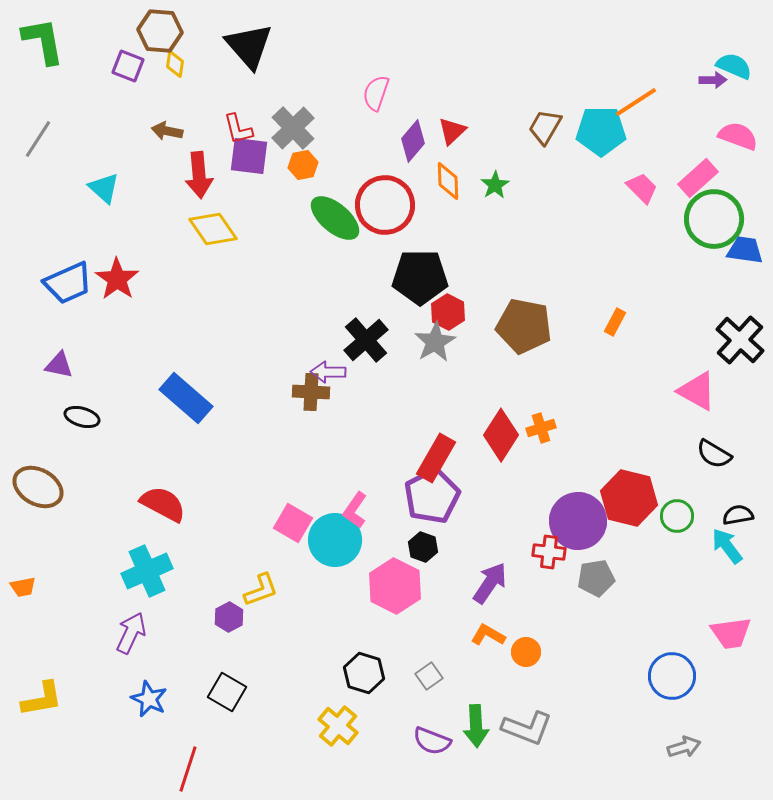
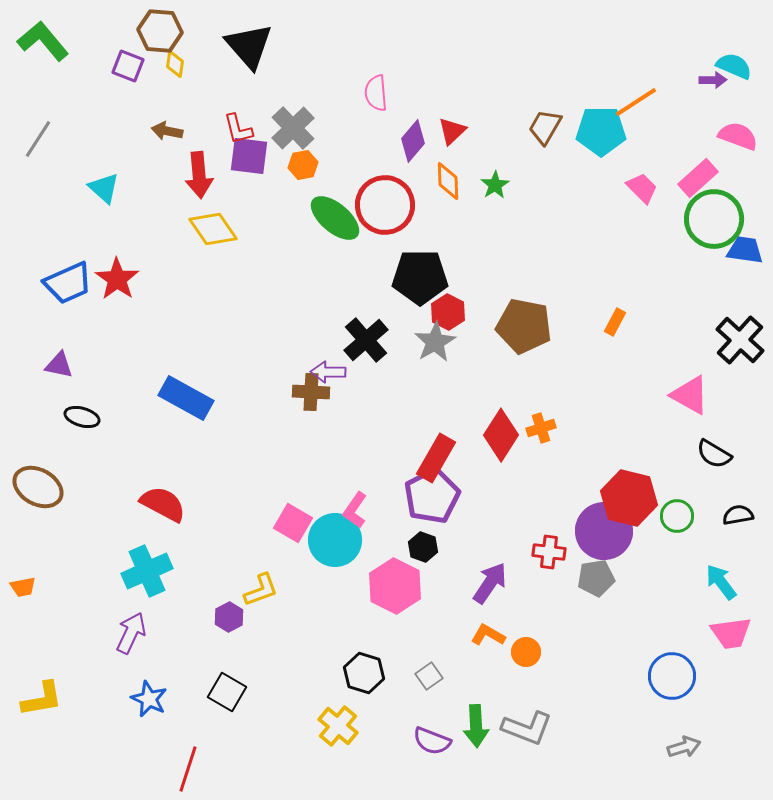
green L-shape at (43, 41): rotated 30 degrees counterclockwise
pink semicircle at (376, 93): rotated 24 degrees counterclockwise
pink triangle at (697, 391): moved 7 px left, 4 px down
blue rectangle at (186, 398): rotated 12 degrees counterclockwise
purple circle at (578, 521): moved 26 px right, 10 px down
cyan arrow at (727, 546): moved 6 px left, 36 px down
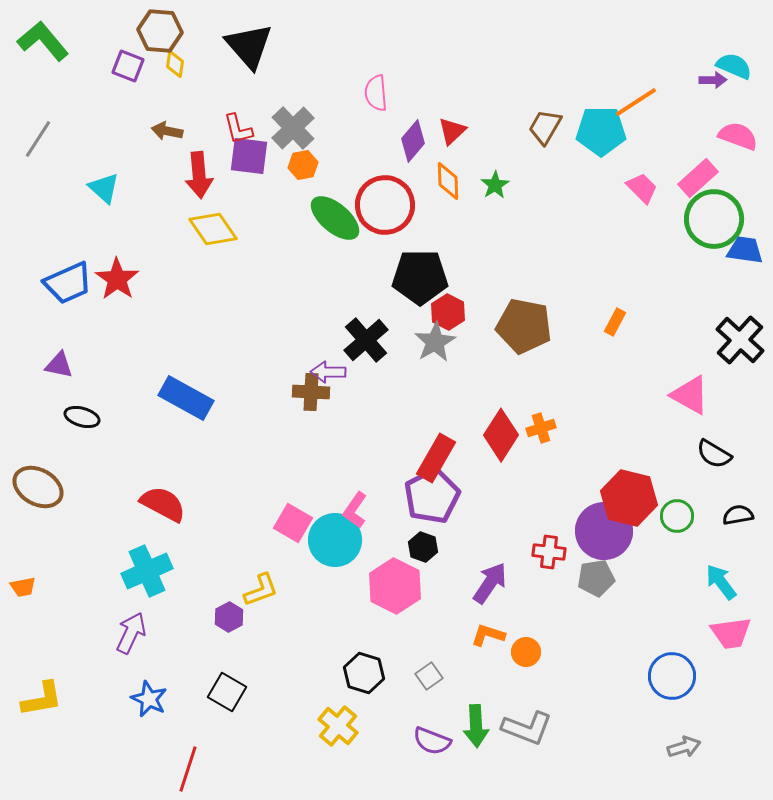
orange L-shape at (488, 635): rotated 12 degrees counterclockwise
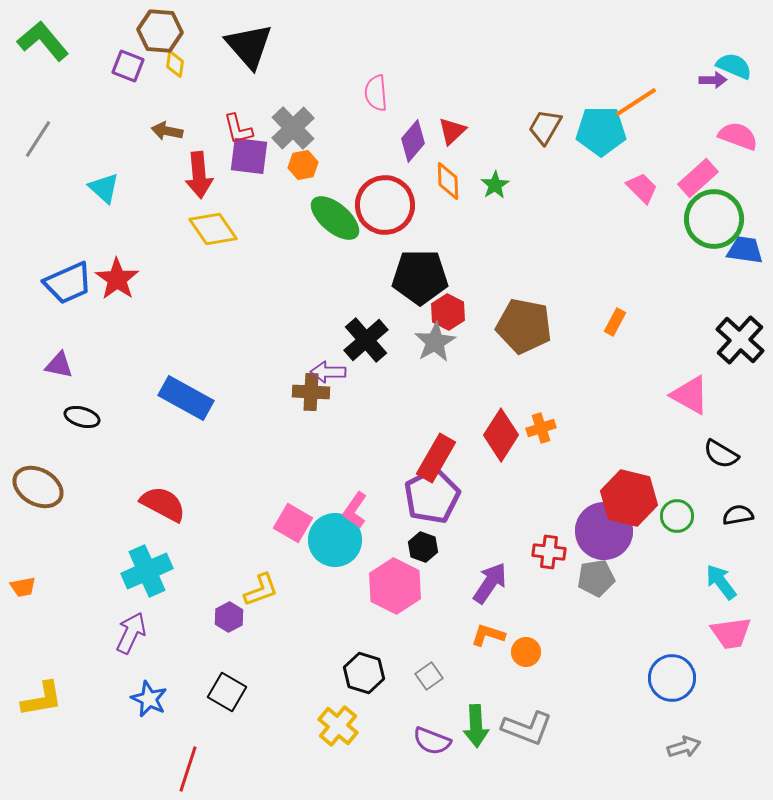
black semicircle at (714, 454): moved 7 px right
blue circle at (672, 676): moved 2 px down
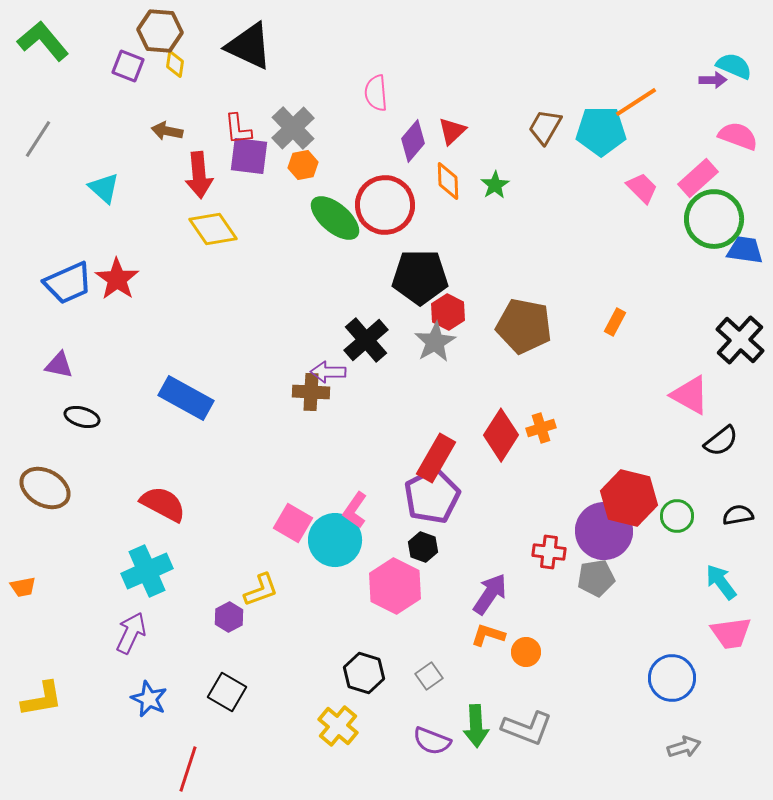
black triangle at (249, 46): rotated 24 degrees counterclockwise
red L-shape at (238, 129): rotated 8 degrees clockwise
black semicircle at (721, 454): moved 13 px up; rotated 69 degrees counterclockwise
brown ellipse at (38, 487): moved 7 px right, 1 px down
purple arrow at (490, 583): moved 11 px down
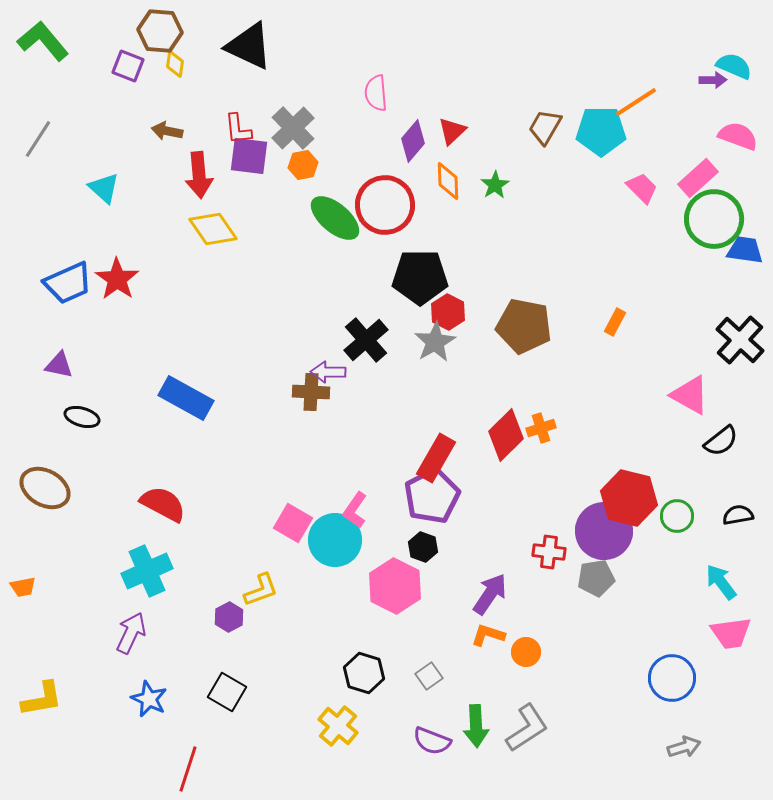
red diamond at (501, 435): moved 5 px right; rotated 12 degrees clockwise
gray L-shape at (527, 728): rotated 54 degrees counterclockwise
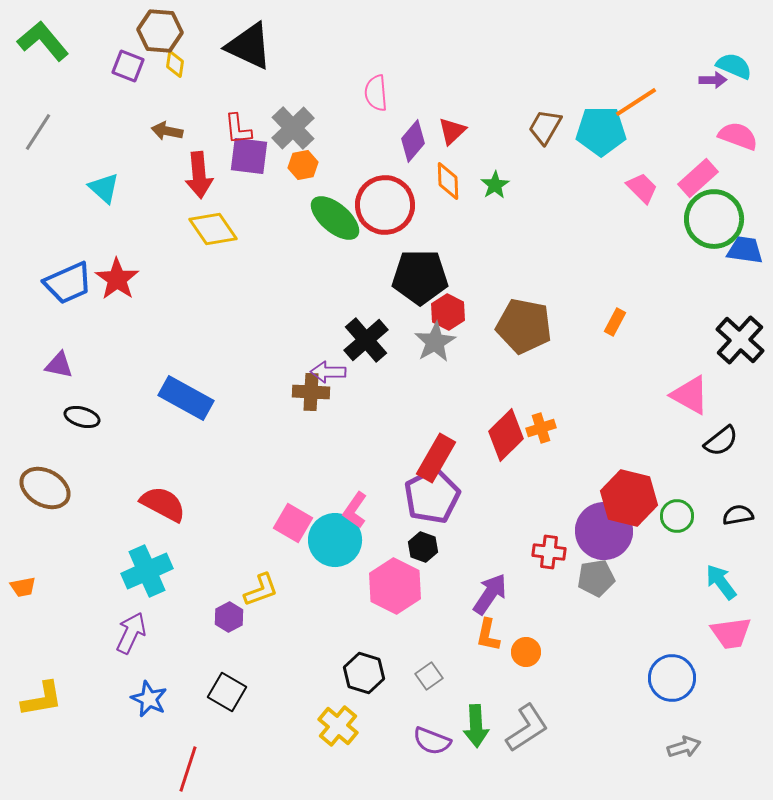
gray line at (38, 139): moved 7 px up
orange L-shape at (488, 635): rotated 96 degrees counterclockwise
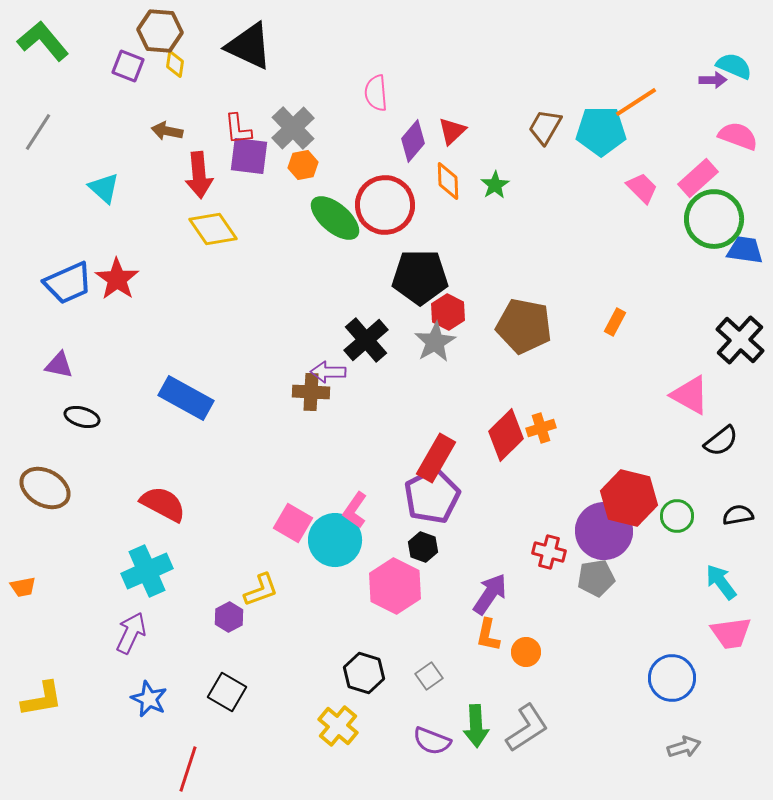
red cross at (549, 552): rotated 8 degrees clockwise
